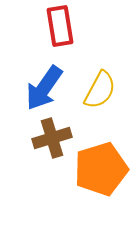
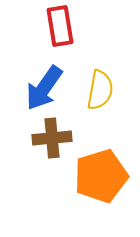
yellow semicircle: rotated 18 degrees counterclockwise
brown cross: rotated 12 degrees clockwise
orange pentagon: moved 7 px down
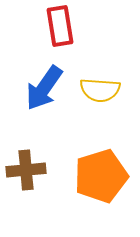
yellow semicircle: rotated 84 degrees clockwise
brown cross: moved 26 px left, 32 px down
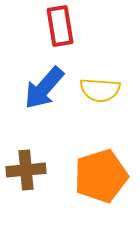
blue arrow: rotated 6 degrees clockwise
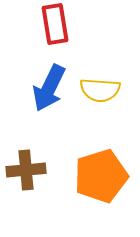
red rectangle: moved 5 px left, 2 px up
blue arrow: moved 5 px right; rotated 15 degrees counterclockwise
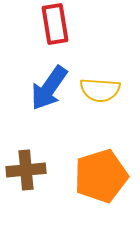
blue arrow: rotated 9 degrees clockwise
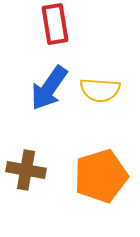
brown cross: rotated 15 degrees clockwise
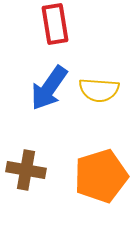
yellow semicircle: moved 1 px left
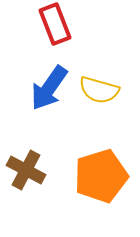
red rectangle: rotated 12 degrees counterclockwise
yellow semicircle: rotated 12 degrees clockwise
brown cross: rotated 18 degrees clockwise
